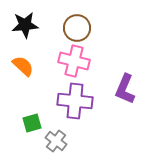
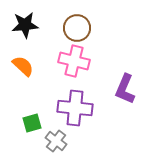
purple cross: moved 7 px down
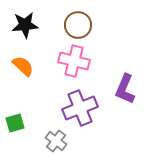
brown circle: moved 1 px right, 3 px up
purple cross: moved 5 px right; rotated 28 degrees counterclockwise
green square: moved 17 px left
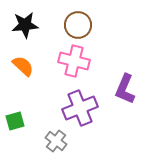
green square: moved 2 px up
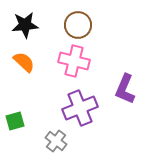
orange semicircle: moved 1 px right, 4 px up
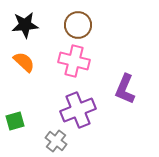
purple cross: moved 2 px left, 2 px down
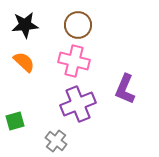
purple cross: moved 6 px up
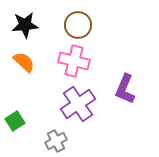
purple cross: rotated 12 degrees counterclockwise
green square: rotated 18 degrees counterclockwise
gray cross: rotated 25 degrees clockwise
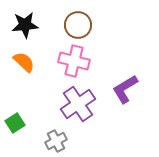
purple L-shape: rotated 36 degrees clockwise
green square: moved 2 px down
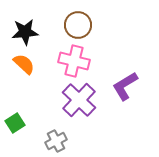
black star: moved 7 px down
orange semicircle: moved 2 px down
purple L-shape: moved 3 px up
purple cross: moved 1 px right, 4 px up; rotated 12 degrees counterclockwise
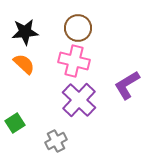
brown circle: moved 3 px down
purple L-shape: moved 2 px right, 1 px up
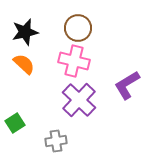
black star: rotated 8 degrees counterclockwise
gray cross: rotated 20 degrees clockwise
